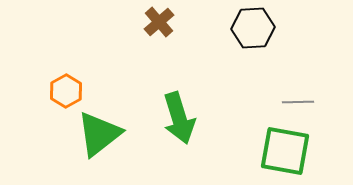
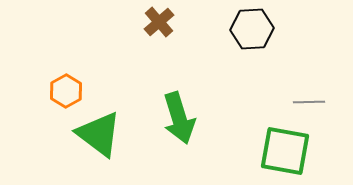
black hexagon: moved 1 px left, 1 px down
gray line: moved 11 px right
green triangle: rotated 45 degrees counterclockwise
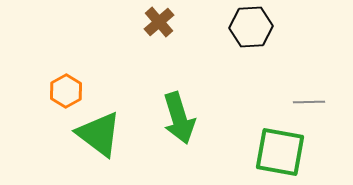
black hexagon: moved 1 px left, 2 px up
green square: moved 5 px left, 1 px down
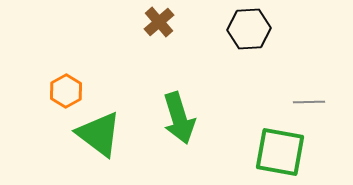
black hexagon: moved 2 px left, 2 px down
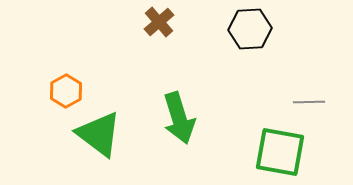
black hexagon: moved 1 px right
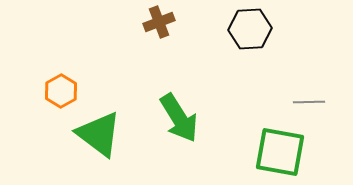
brown cross: rotated 20 degrees clockwise
orange hexagon: moved 5 px left
green arrow: rotated 15 degrees counterclockwise
